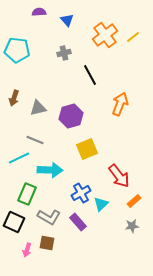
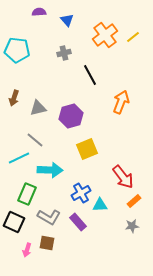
orange arrow: moved 1 px right, 2 px up
gray line: rotated 18 degrees clockwise
red arrow: moved 4 px right, 1 px down
cyan triangle: moved 1 px left, 1 px down; rotated 42 degrees clockwise
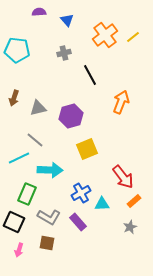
cyan triangle: moved 2 px right, 1 px up
gray star: moved 2 px left, 1 px down; rotated 16 degrees counterclockwise
pink arrow: moved 8 px left
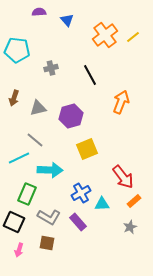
gray cross: moved 13 px left, 15 px down
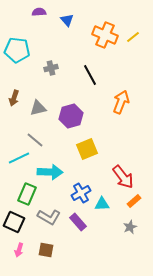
orange cross: rotated 30 degrees counterclockwise
cyan arrow: moved 2 px down
brown square: moved 1 px left, 7 px down
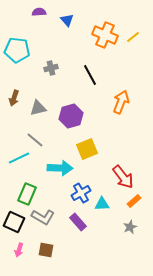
cyan arrow: moved 10 px right, 4 px up
gray L-shape: moved 6 px left
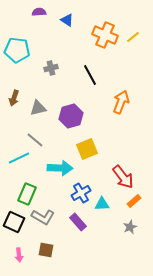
blue triangle: rotated 16 degrees counterclockwise
pink arrow: moved 5 px down; rotated 24 degrees counterclockwise
